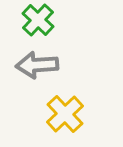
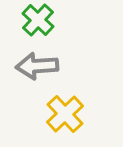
gray arrow: moved 1 px down
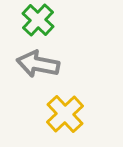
gray arrow: moved 1 px right, 2 px up; rotated 15 degrees clockwise
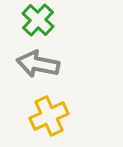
yellow cross: moved 16 px left, 2 px down; rotated 18 degrees clockwise
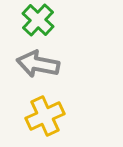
yellow cross: moved 4 px left
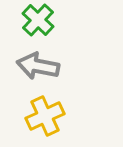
gray arrow: moved 2 px down
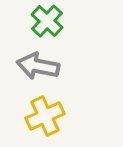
green cross: moved 9 px right, 1 px down
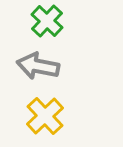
yellow cross: rotated 18 degrees counterclockwise
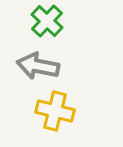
yellow cross: moved 10 px right, 5 px up; rotated 33 degrees counterclockwise
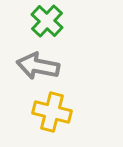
yellow cross: moved 3 px left, 1 px down
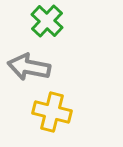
gray arrow: moved 9 px left, 1 px down
